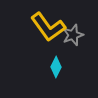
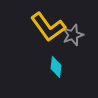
cyan diamond: rotated 20 degrees counterclockwise
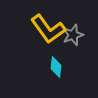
yellow L-shape: moved 2 px down
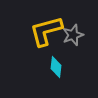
yellow L-shape: moved 2 px left, 2 px down; rotated 111 degrees clockwise
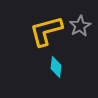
gray star: moved 7 px right, 9 px up; rotated 10 degrees counterclockwise
